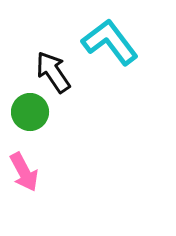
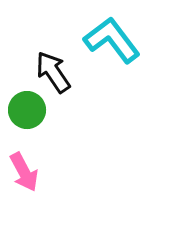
cyan L-shape: moved 2 px right, 2 px up
green circle: moved 3 px left, 2 px up
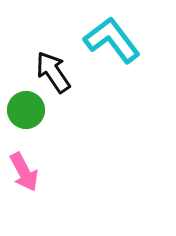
green circle: moved 1 px left
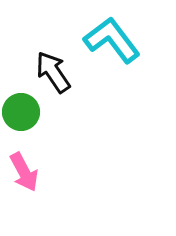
green circle: moved 5 px left, 2 px down
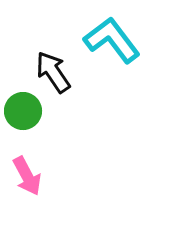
green circle: moved 2 px right, 1 px up
pink arrow: moved 3 px right, 4 px down
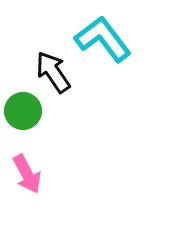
cyan L-shape: moved 9 px left, 1 px up
pink arrow: moved 2 px up
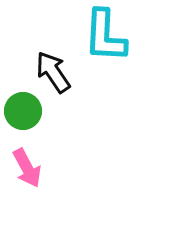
cyan L-shape: moved 2 px right, 3 px up; rotated 140 degrees counterclockwise
pink arrow: moved 6 px up
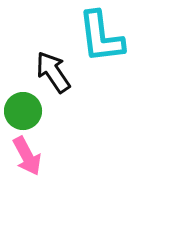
cyan L-shape: moved 4 px left, 1 px down; rotated 10 degrees counterclockwise
pink arrow: moved 12 px up
